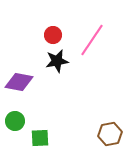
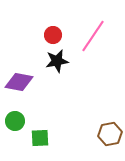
pink line: moved 1 px right, 4 px up
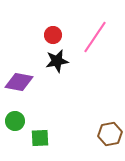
pink line: moved 2 px right, 1 px down
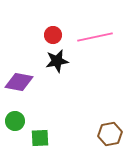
pink line: rotated 44 degrees clockwise
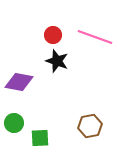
pink line: rotated 32 degrees clockwise
black star: rotated 30 degrees clockwise
green circle: moved 1 px left, 2 px down
brown hexagon: moved 20 px left, 8 px up
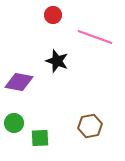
red circle: moved 20 px up
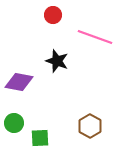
brown hexagon: rotated 20 degrees counterclockwise
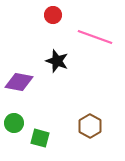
green square: rotated 18 degrees clockwise
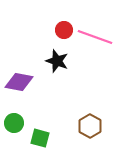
red circle: moved 11 px right, 15 px down
